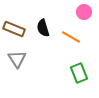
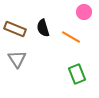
brown rectangle: moved 1 px right
green rectangle: moved 2 px left, 1 px down
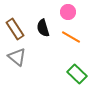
pink circle: moved 16 px left
brown rectangle: rotated 35 degrees clockwise
gray triangle: moved 2 px up; rotated 18 degrees counterclockwise
green rectangle: rotated 24 degrees counterclockwise
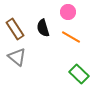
green rectangle: moved 2 px right
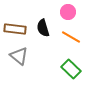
brown rectangle: rotated 50 degrees counterclockwise
gray triangle: moved 2 px right, 1 px up
green rectangle: moved 8 px left, 5 px up
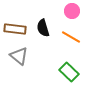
pink circle: moved 4 px right, 1 px up
green rectangle: moved 2 px left, 3 px down
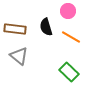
pink circle: moved 4 px left
black semicircle: moved 3 px right, 1 px up
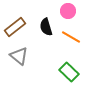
brown rectangle: moved 2 px up; rotated 45 degrees counterclockwise
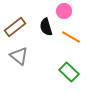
pink circle: moved 4 px left
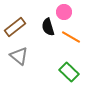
pink circle: moved 1 px down
black semicircle: moved 2 px right
